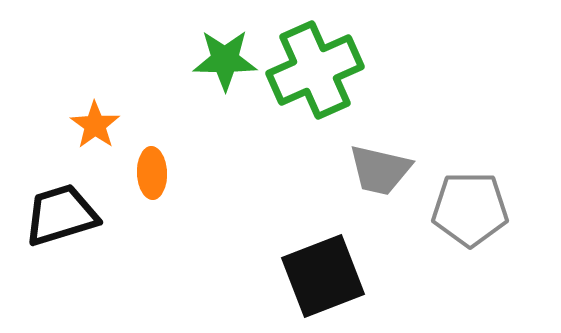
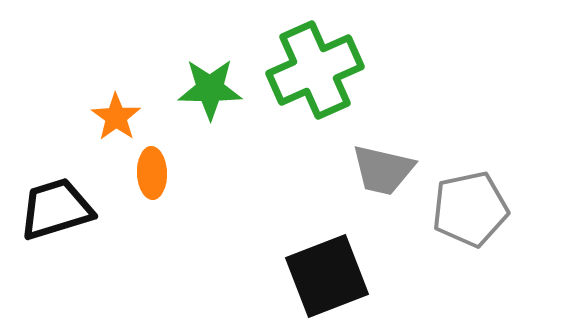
green star: moved 15 px left, 29 px down
orange star: moved 21 px right, 8 px up
gray trapezoid: moved 3 px right
gray pentagon: rotated 12 degrees counterclockwise
black trapezoid: moved 5 px left, 6 px up
black square: moved 4 px right
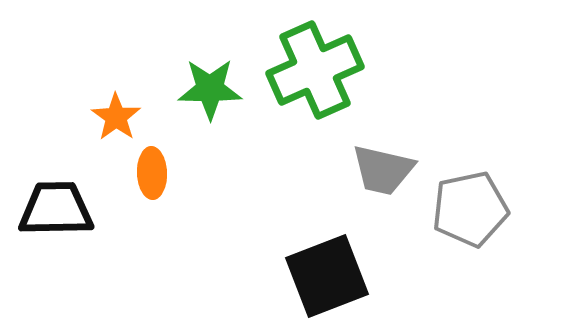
black trapezoid: rotated 16 degrees clockwise
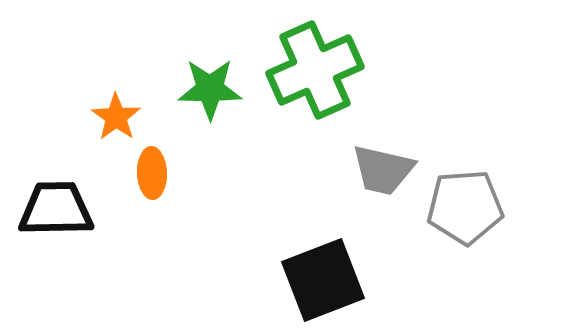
gray pentagon: moved 5 px left, 2 px up; rotated 8 degrees clockwise
black square: moved 4 px left, 4 px down
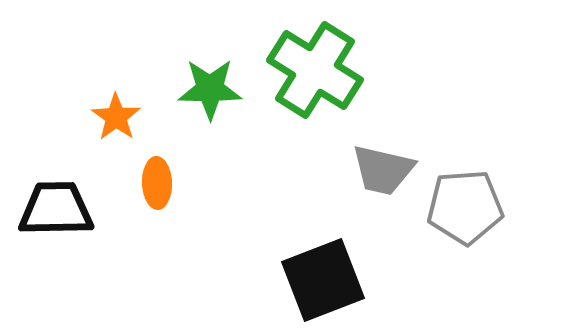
green cross: rotated 34 degrees counterclockwise
orange ellipse: moved 5 px right, 10 px down
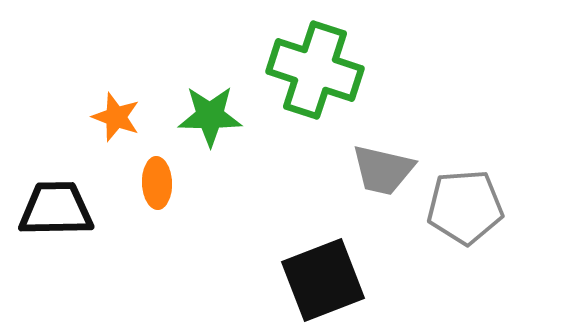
green cross: rotated 14 degrees counterclockwise
green star: moved 27 px down
orange star: rotated 15 degrees counterclockwise
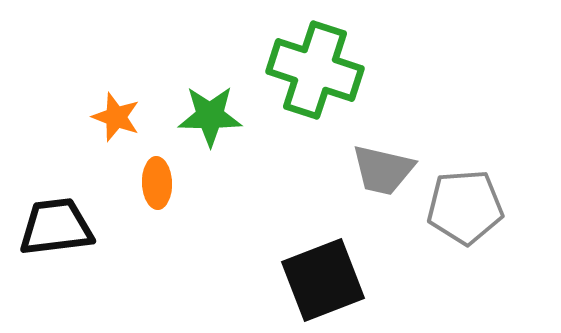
black trapezoid: moved 18 px down; rotated 6 degrees counterclockwise
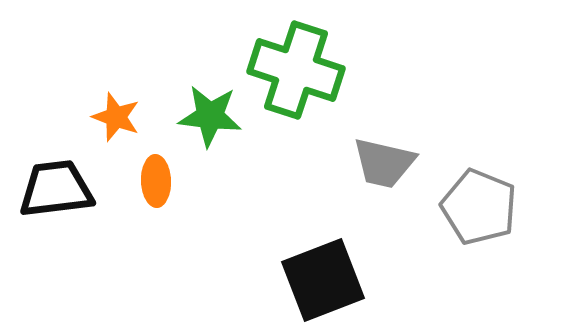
green cross: moved 19 px left
green star: rotated 6 degrees clockwise
gray trapezoid: moved 1 px right, 7 px up
orange ellipse: moved 1 px left, 2 px up
gray pentagon: moved 14 px right; rotated 26 degrees clockwise
black trapezoid: moved 38 px up
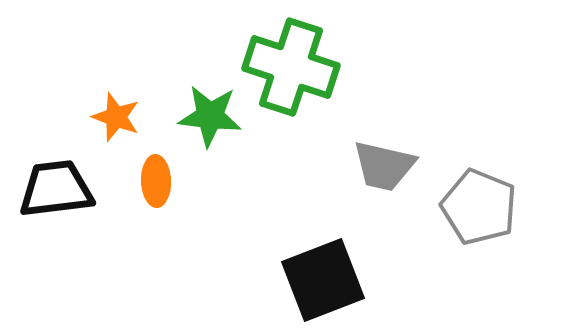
green cross: moved 5 px left, 3 px up
gray trapezoid: moved 3 px down
